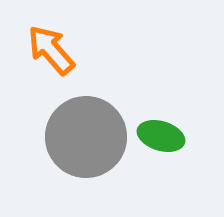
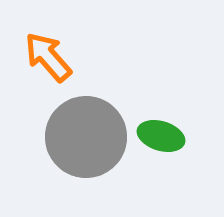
orange arrow: moved 3 px left, 7 px down
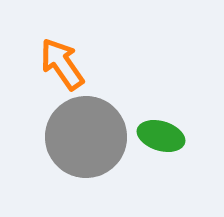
orange arrow: moved 14 px right, 7 px down; rotated 6 degrees clockwise
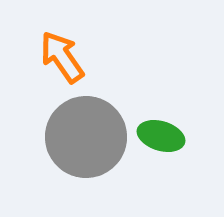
orange arrow: moved 7 px up
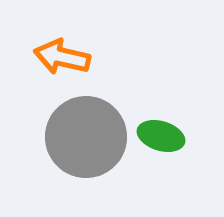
orange arrow: rotated 42 degrees counterclockwise
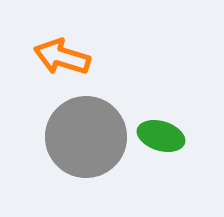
orange arrow: rotated 4 degrees clockwise
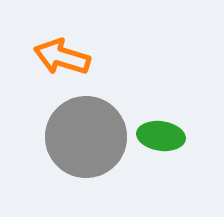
green ellipse: rotated 9 degrees counterclockwise
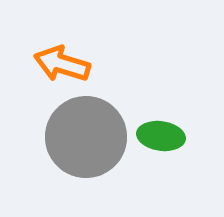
orange arrow: moved 7 px down
